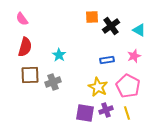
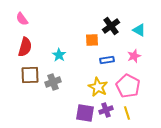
orange square: moved 23 px down
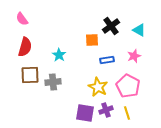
gray cross: rotated 14 degrees clockwise
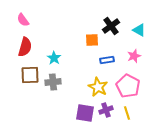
pink semicircle: moved 1 px right, 1 px down
cyan star: moved 5 px left, 3 px down
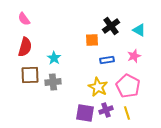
pink semicircle: moved 1 px right, 1 px up
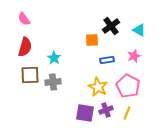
yellow line: rotated 40 degrees clockwise
